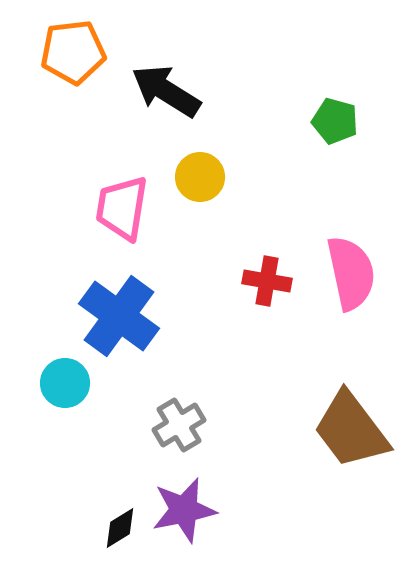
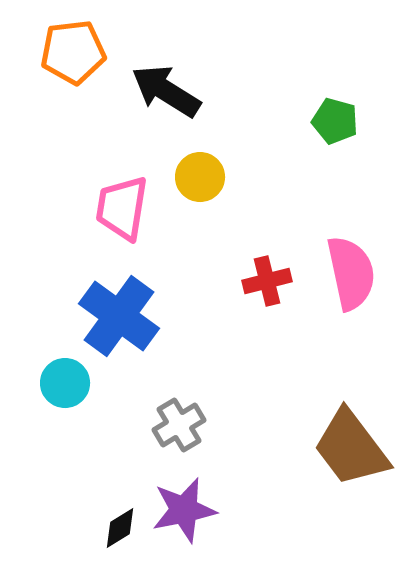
red cross: rotated 24 degrees counterclockwise
brown trapezoid: moved 18 px down
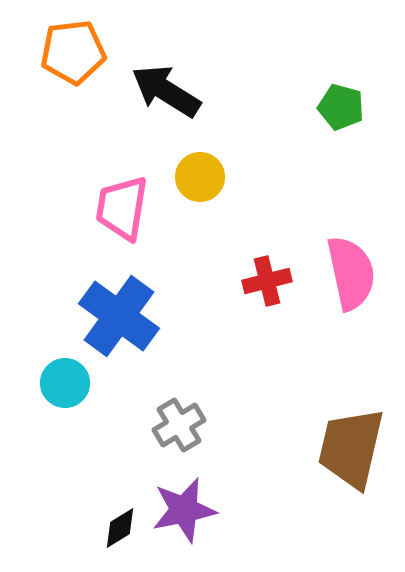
green pentagon: moved 6 px right, 14 px up
brown trapezoid: rotated 50 degrees clockwise
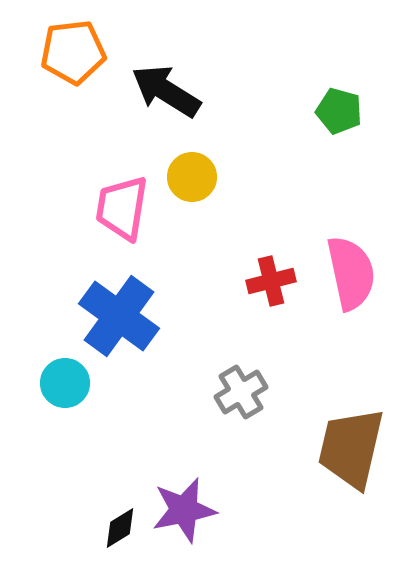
green pentagon: moved 2 px left, 4 px down
yellow circle: moved 8 px left
red cross: moved 4 px right
gray cross: moved 62 px right, 33 px up
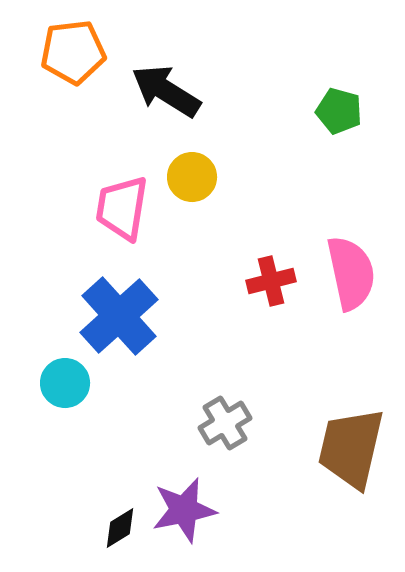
blue cross: rotated 12 degrees clockwise
gray cross: moved 16 px left, 31 px down
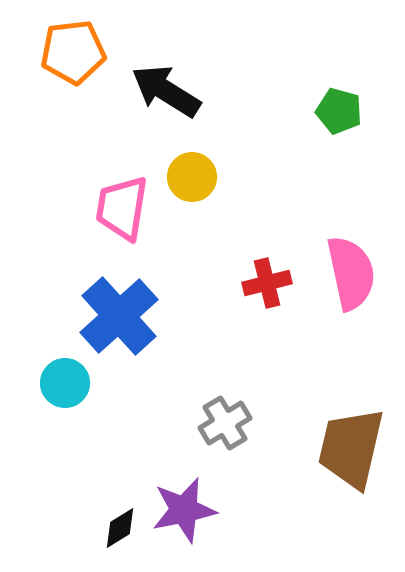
red cross: moved 4 px left, 2 px down
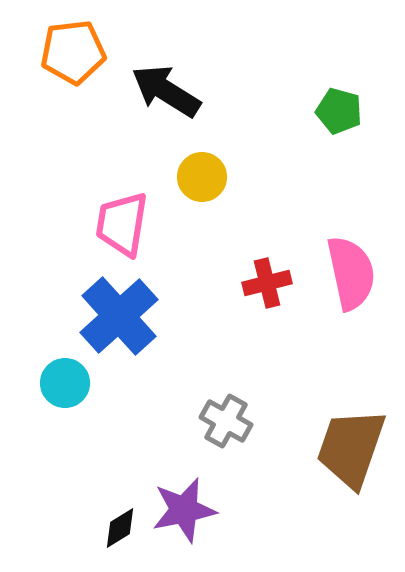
yellow circle: moved 10 px right
pink trapezoid: moved 16 px down
gray cross: moved 1 px right, 2 px up; rotated 30 degrees counterclockwise
brown trapezoid: rotated 6 degrees clockwise
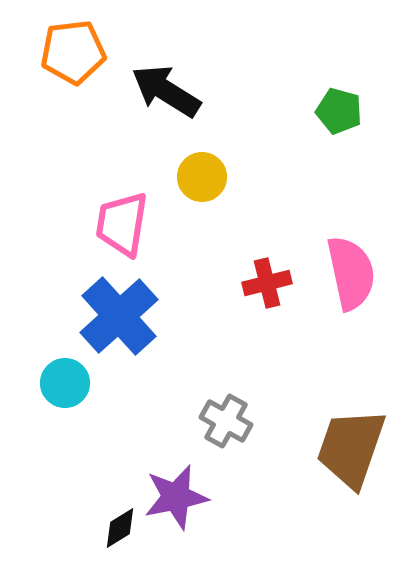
purple star: moved 8 px left, 13 px up
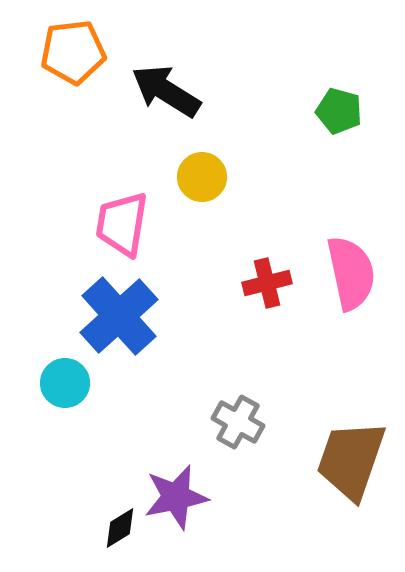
gray cross: moved 12 px right, 1 px down
brown trapezoid: moved 12 px down
